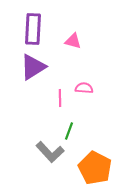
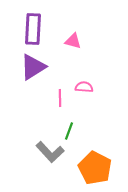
pink semicircle: moved 1 px up
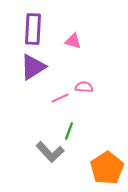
pink line: rotated 66 degrees clockwise
orange pentagon: moved 12 px right; rotated 12 degrees clockwise
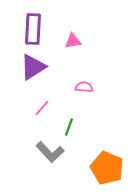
pink triangle: rotated 24 degrees counterclockwise
pink line: moved 18 px left, 10 px down; rotated 24 degrees counterclockwise
green line: moved 4 px up
orange pentagon: rotated 16 degrees counterclockwise
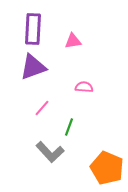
purple triangle: rotated 12 degrees clockwise
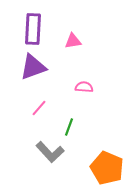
pink line: moved 3 px left
